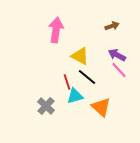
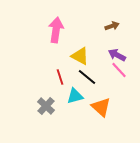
red line: moved 7 px left, 5 px up
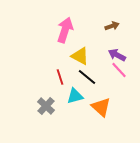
pink arrow: moved 9 px right; rotated 10 degrees clockwise
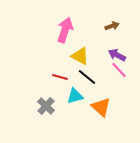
red line: rotated 56 degrees counterclockwise
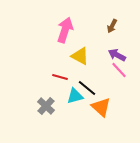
brown arrow: rotated 136 degrees clockwise
black line: moved 11 px down
